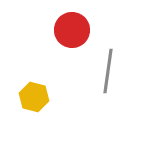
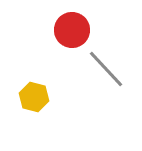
gray line: moved 2 px left, 2 px up; rotated 51 degrees counterclockwise
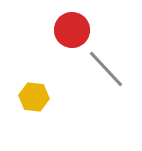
yellow hexagon: rotated 8 degrees counterclockwise
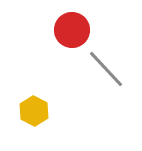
yellow hexagon: moved 14 px down; rotated 20 degrees clockwise
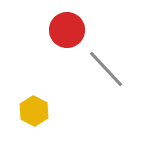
red circle: moved 5 px left
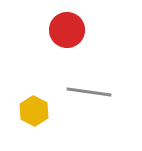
gray line: moved 17 px left, 23 px down; rotated 39 degrees counterclockwise
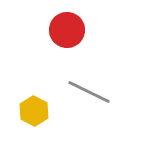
gray line: rotated 18 degrees clockwise
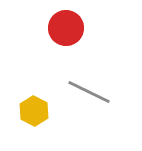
red circle: moved 1 px left, 2 px up
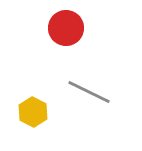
yellow hexagon: moved 1 px left, 1 px down
